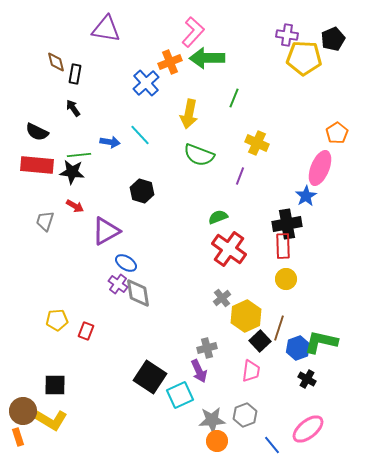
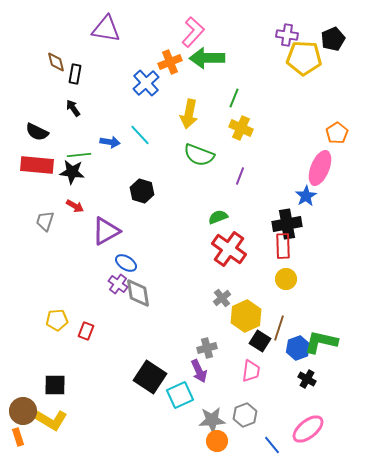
yellow cross at (257, 143): moved 16 px left, 15 px up
black square at (260, 341): rotated 15 degrees counterclockwise
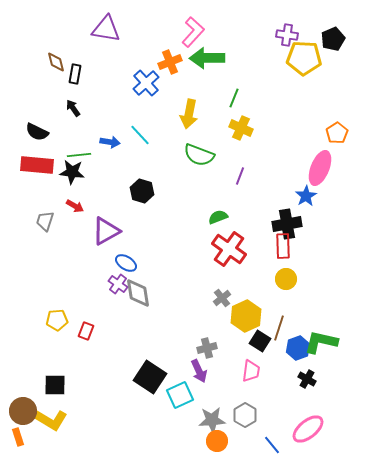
gray hexagon at (245, 415): rotated 10 degrees counterclockwise
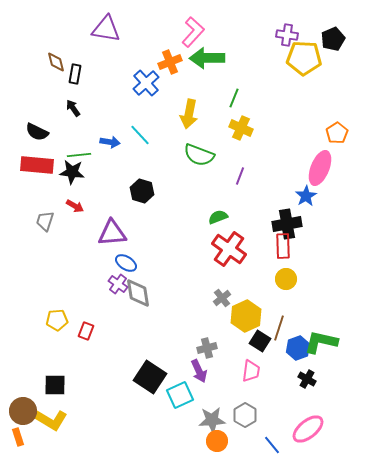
purple triangle at (106, 231): moved 6 px right, 2 px down; rotated 24 degrees clockwise
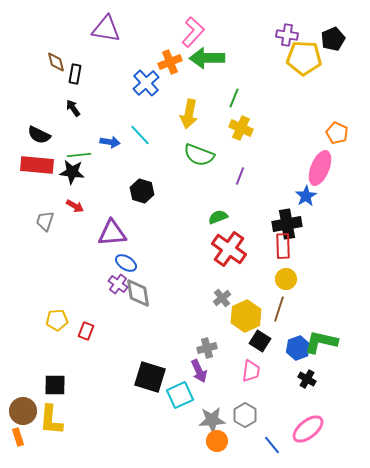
black semicircle at (37, 132): moved 2 px right, 3 px down
orange pentagon at (337, 133): rotated 15 degrees counterclockwise
brown line at (279, 328): moved 19 px up
black square at (150, 377): rotated 16 degrees counterclockwise
yellow L-shape at (51, 420): rotated 64 degrees clockwise
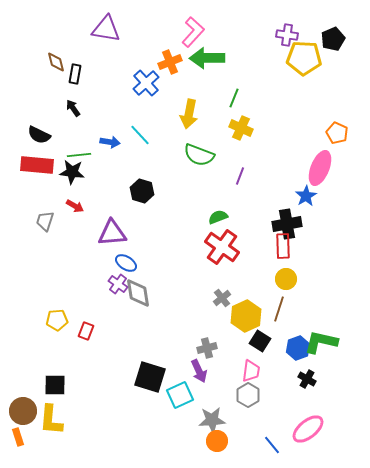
red cross at (229, 249): moved 7 px left, 2 px up
gray hexagon at (245, 415): moved 3 px right, 20 px up
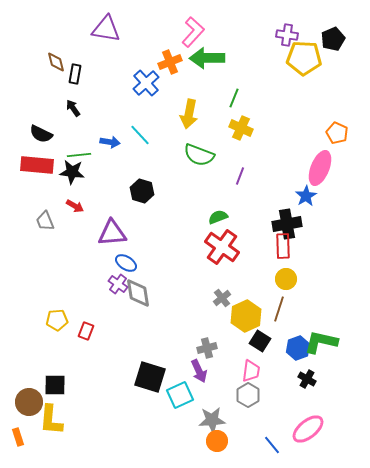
black semicircle at (39, 135): moved 2 px right, 1 px up
gray trapezoid at (45, 221): rotated 40 degrees counterclockwise
brown circle at (23, 411): moved 6 px right, 9 px up
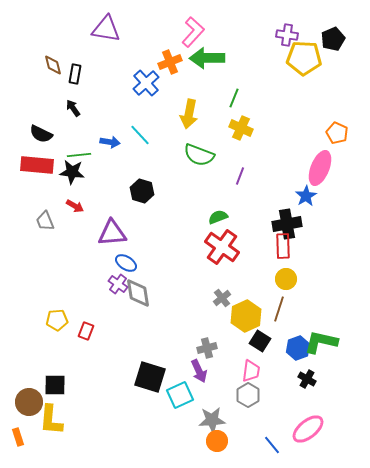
brown diamond at (56, 62): moved 3 px left, 3 px down
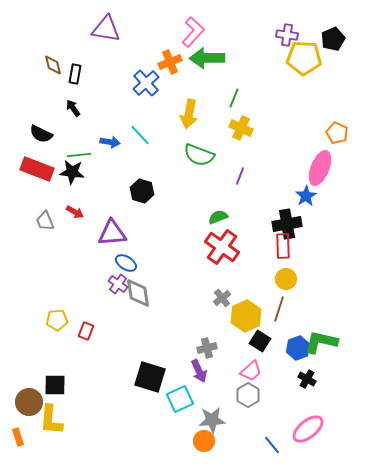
red rectangle at (37, 165): moved 4 px down; rotated 16 degrees clockwise
red arrow at (75, 206): moved 6 px down
pink trapezoid at (251, 371): rotated 40 degrees clockwise
cyan square at (180, 395): moved 4 px down
orange circle at (217, 441): moved 13 px left
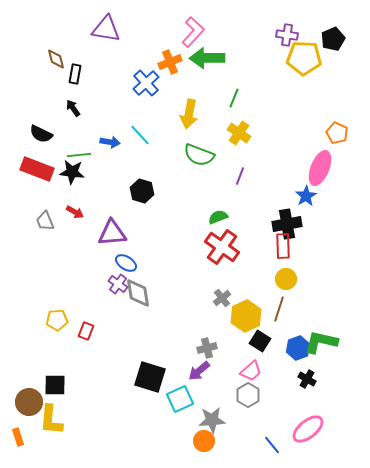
brown diamond at (53, 65): moved 3 px right, 6 px up
yellow cross at (241, 128): moved 2 px left, 5 px down; rotated 10 degrees clockwise
purple arrow at (199, 371): rotated 75 degrees clockwise
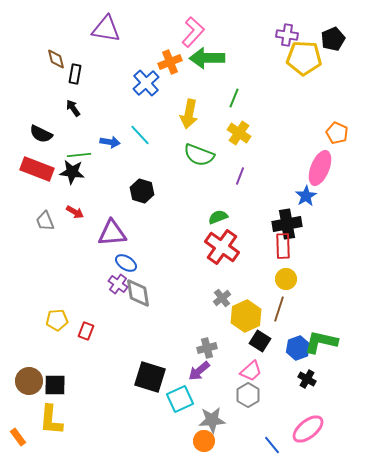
brown circle at (29, 402): moved 21 px up
orange rectangle at (18, 437): rotated 18 degrees counterclockwise
